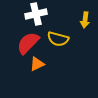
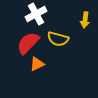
white cross: rotated 15 degrees counterclockwise
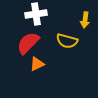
white cross: rotated 20 degrees clockwise
yellow semicircle: moved 9 px right, 2 px down
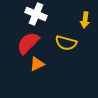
white cross: rotated 30 degrees clockwise
yellow semicircle: moved 1 px left, 2 px down
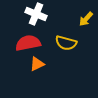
yellow arrow: moved 1 px right, 1 px up; rotated 35 degrees clockwise
red semicircle: rotated 35 degrees clockwise
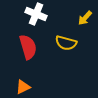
yellow arrow: moved 1 px left, 1 px up
red semicircle: moved 4 px down; rotated 85 degrees clockwise
orange triangle: moved 14 px left, 23 px down
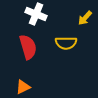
yellow semicircle: rotated 15 degrees counterclockwise
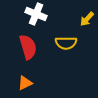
yellow arrow: moved 2 px right, 1 px down
orange triangle: moved 2 px right, 4 px up
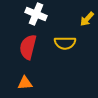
yellow semicircle: moved 1 px left
red semicircle: rotated 150 degrees counterclockwise
orange triangle: rotated 21 degrees clockwise
